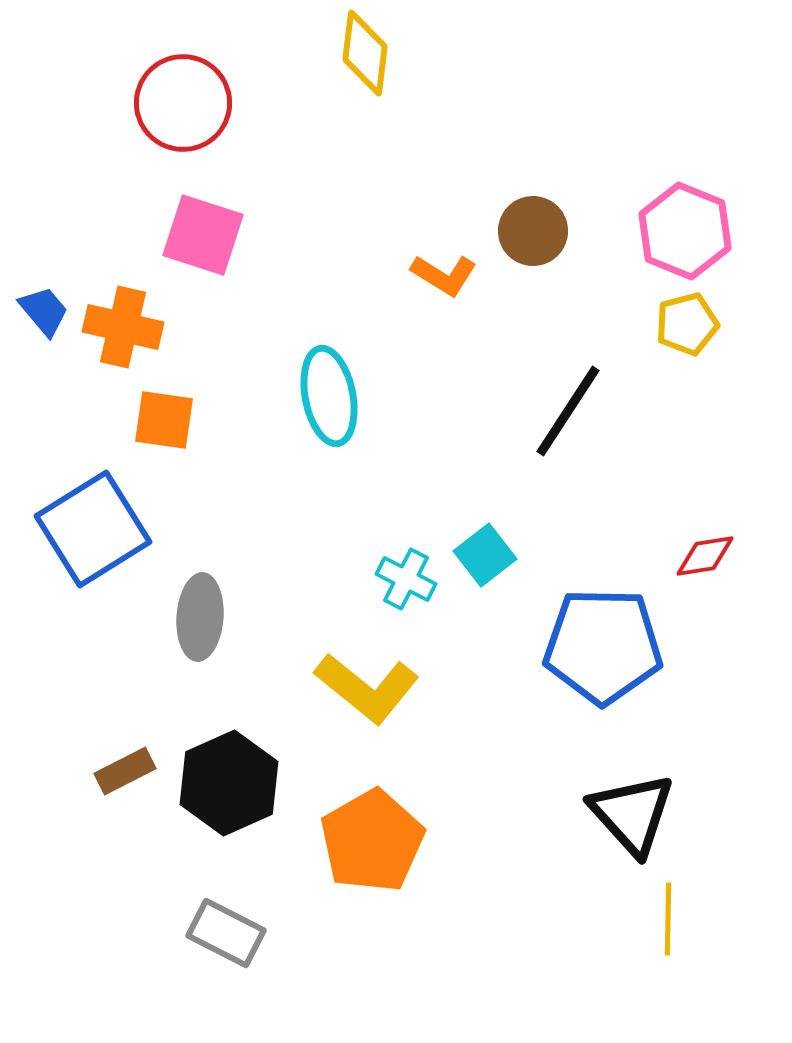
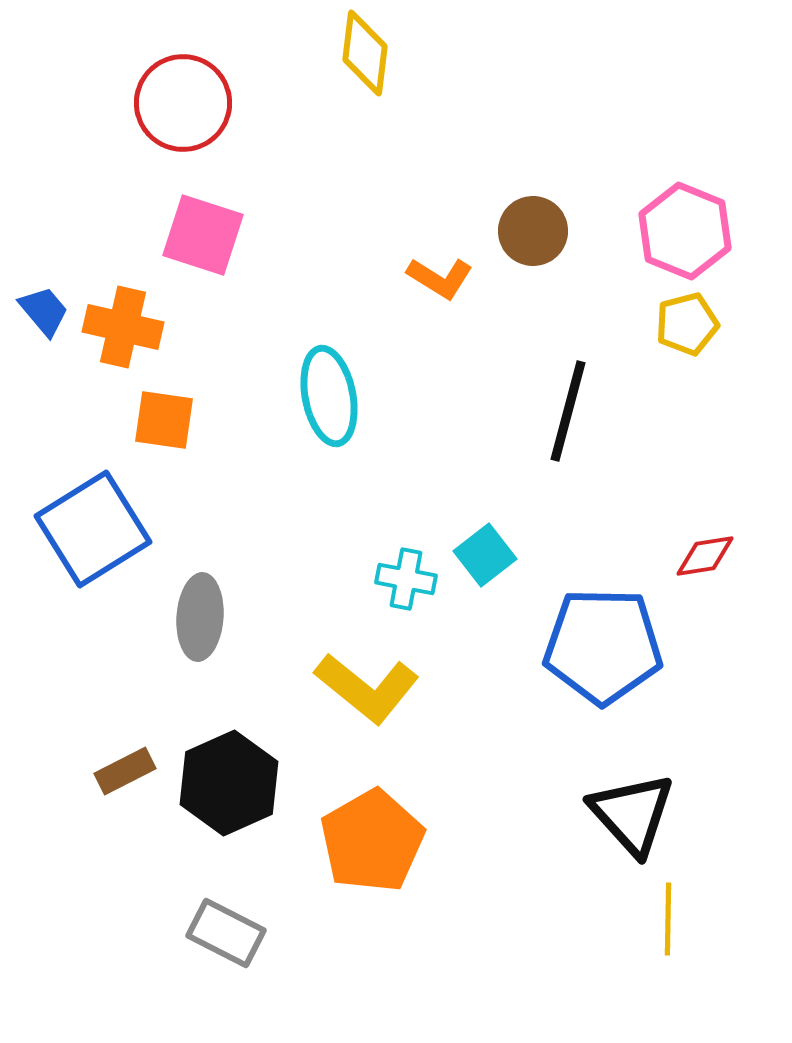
orange L-shape: moved 4 px left, 3 px down
black line: rotated 18 degrees counterclockwise
cyan cross: rotated 16 degrees counterclockwise
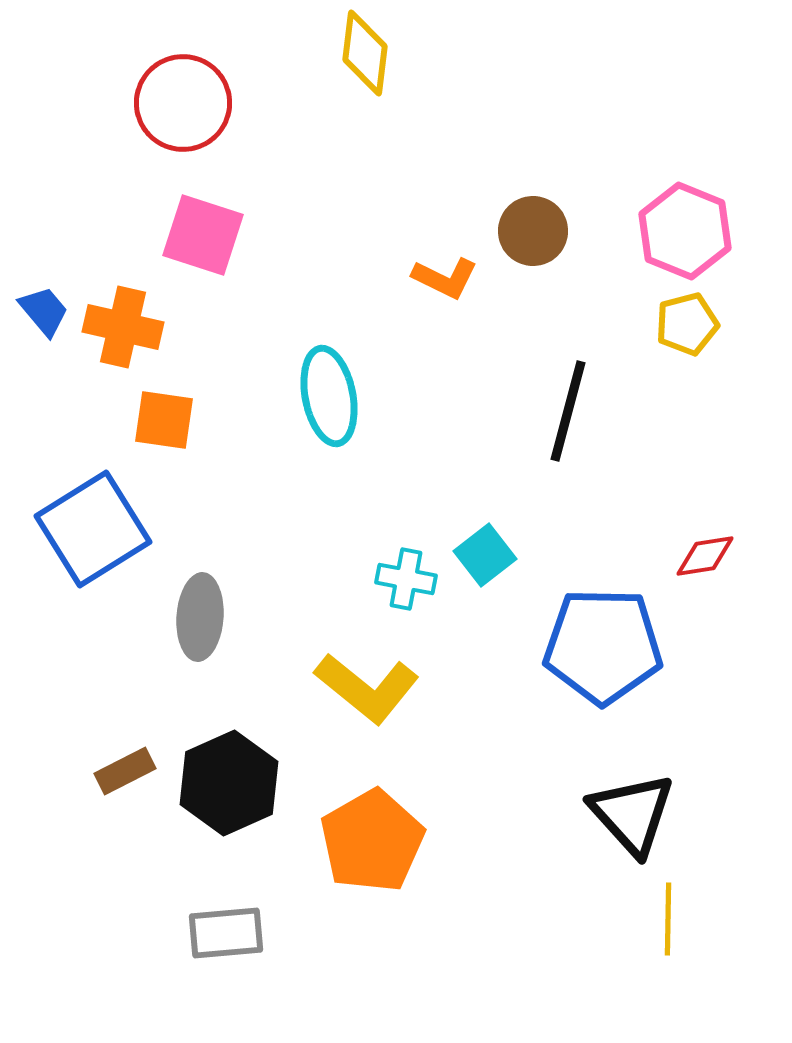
orange L-shape: moved 5 px right; rotated 6 degrees counterclockwise
gray rectangle: rotated 32 degrees counterclockwise
